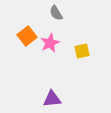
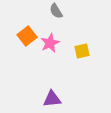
gray semicircle: moved 2 px up
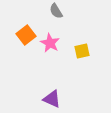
orange square: moved 1 px left, 1 px up
pink star: rotated 18 degrees counterclockwise
purple triangle: rotated 30 degrees clockwise
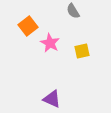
gray semicircle: moved 17 px right
orange square: moved 2 px right, 9 px up
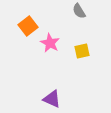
gray semicircle: moved 6 px right
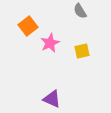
gray semicircle: moved 1 px right
pink star: rotated 18 degrees clockwise
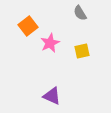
gray semicircle: moved 2 px down
purple triangle: moved 3 px up
